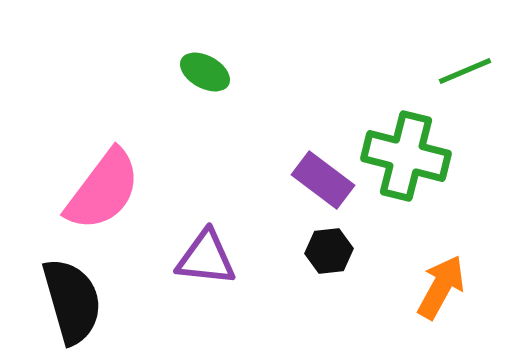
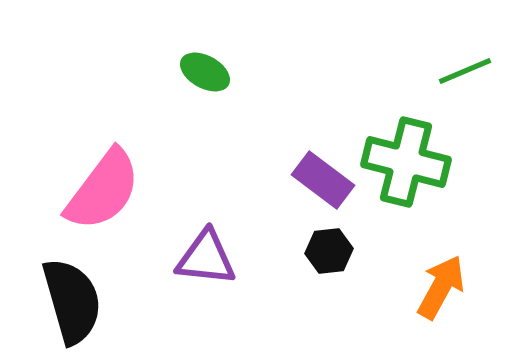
green cross: moved 6 px down
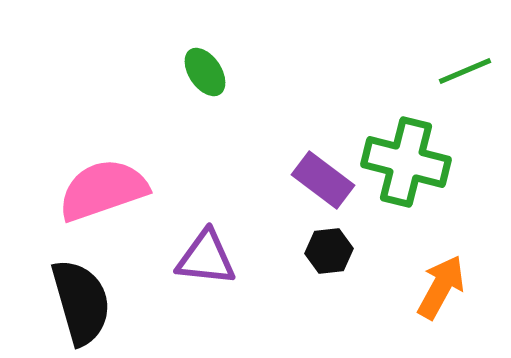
green ellipse: rotated 27 degrees clockwise
pink semicircle: rotated 146 degrees counterclockwise
black semicircle: moved 9 px right, 1 px down
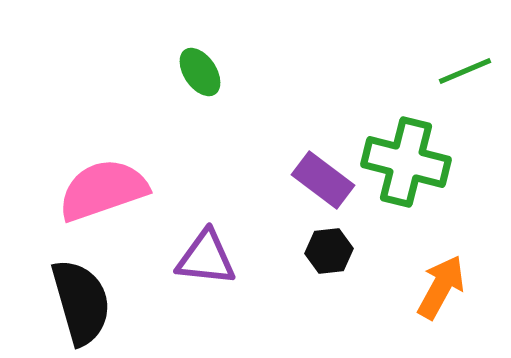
green ellipse: moved 5 px left
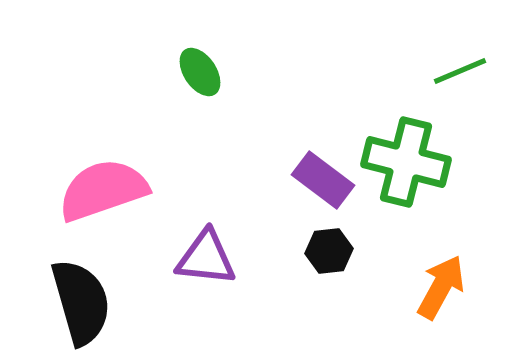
green line: moved 5 px left
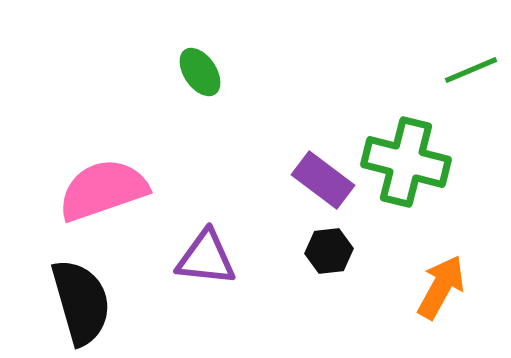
green line: moved 11 px right, 1 px up
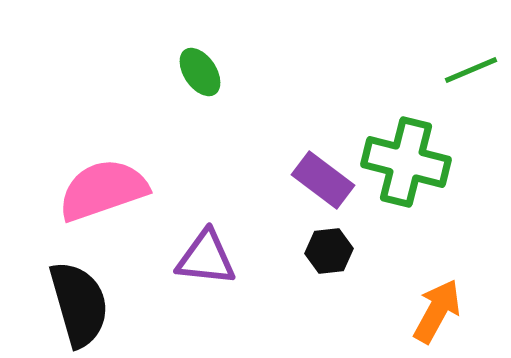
orange arrow: moved 4 px left, 24 px down
black semicircle: moved 2 px left, 2 px down
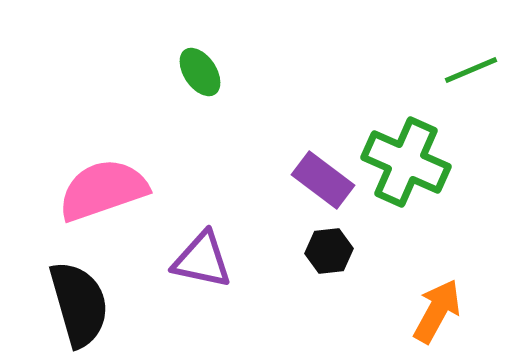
green cross: rotated 10 degrees clockwise
purple triangle: moved 4 px left, 2 px down; rotated 6 degrees clockwise
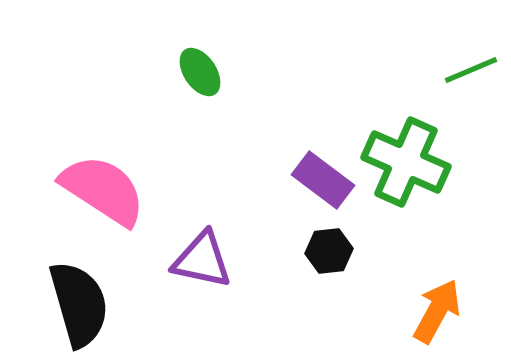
pink semicircle: rotated 52 degrees clockwise
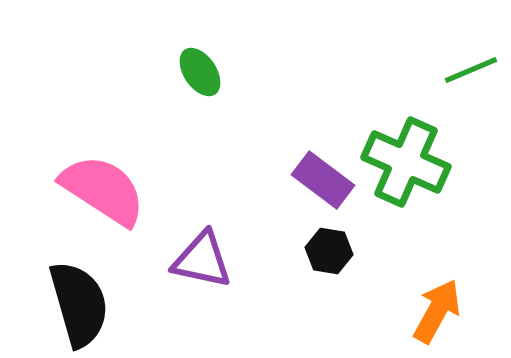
black hexagon: rotated 15 degrees clockwise
